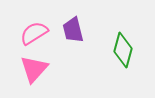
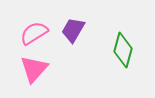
purple trapezoid: rotated 44 degrees clockwise
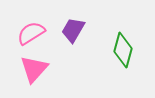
pink semicircle: moved 3 px left
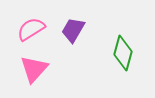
pink semicircle: moved 4 px up
green diamond: moved 3 px down
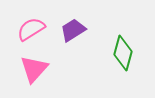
purple trapezoid: rotated 28 degrees clockwise
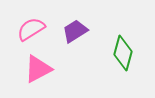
purple trapezoid: moved 2 px right, 1 px down
pink triangle: moved 4 px right; rotated 20 degrees clockwise
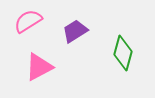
pink semicircle: moved 3 px left, 8 px up
pink triangle: moved 1 px right, 2 px up
